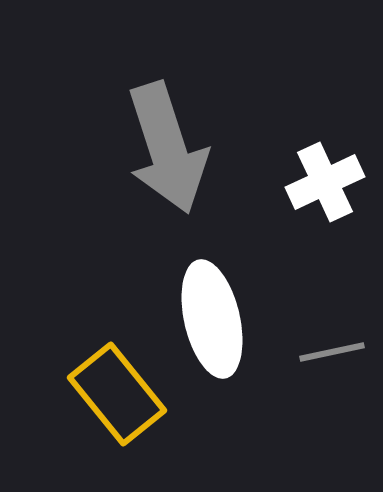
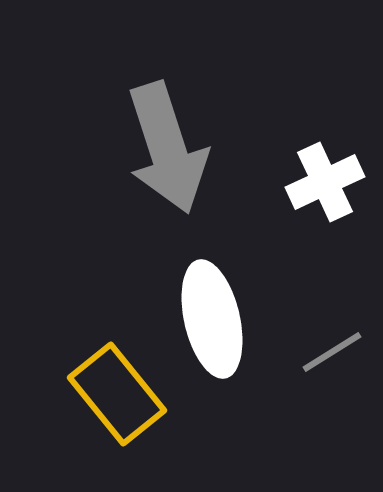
gray line: rotated 20 degrees counterclockwise
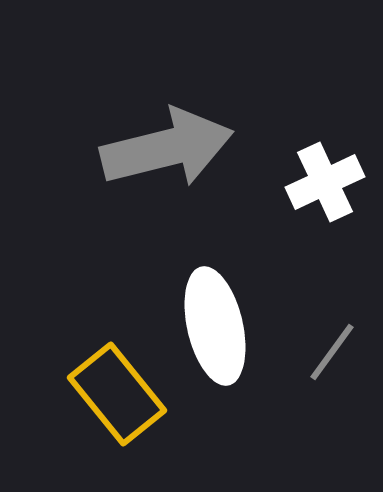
gray arrow: rotated 86 degrees counterclockwise
white ellipse: moved 3 px right, 7 px down
gray line: rotated 22 degrees counterclockwise
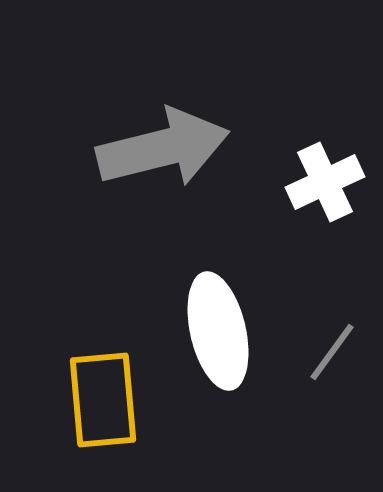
gray arrow: moved 4 px left
white ellipse: moved 3 px right, 5 px down
yellow rectangle: moved 14 px left, 6 px down; rotated 34 degrees clockwise
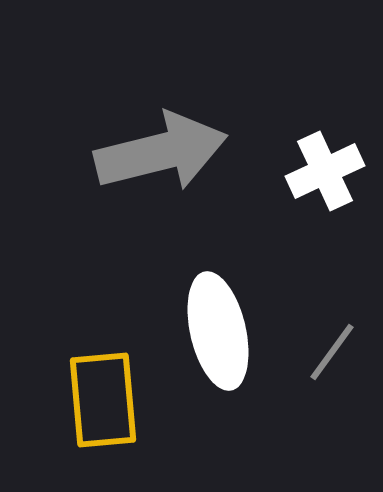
gray arrow: moved 2 px left, 4 px down
white cross: moved 11 px up
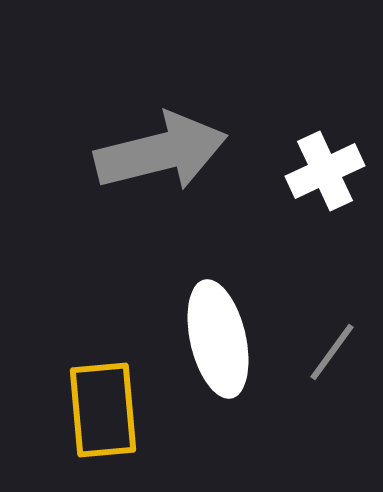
white ellipse: moved 8 px down
yellow rectangle: moved 10 px down
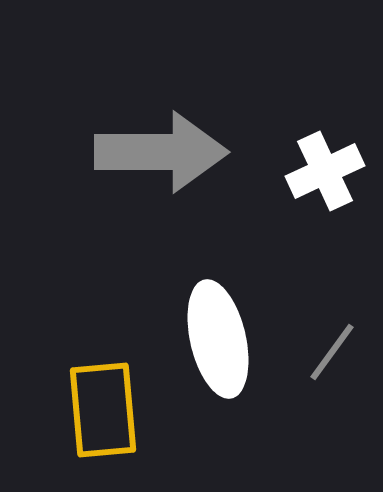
gray arrow: rotated 14 degrees clockwise
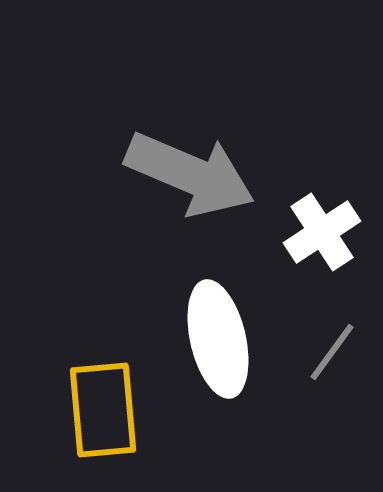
gray arrow: moved 29 px right, 22 px down; rotated 23 degrees clockwise
white cross: moved 3 px left, 61 px down; rotated 8 degrees counterclockwise
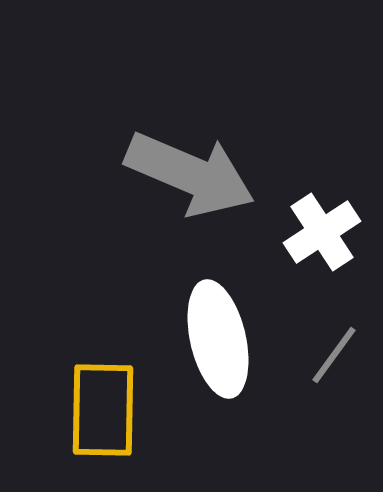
gray line: moved 2 px right, 3 px down
yellow rectangle: rotated 6 degrees clockwise
